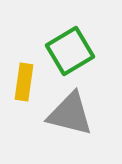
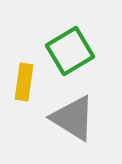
gray triangle: moved 3 px right, 4 px down; rotated 18 degrees clockwise
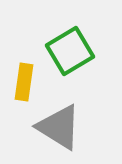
gray triangle: moved 14 px left, 9 px down
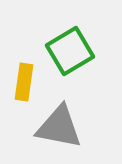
gray triangle: rotated 21 degrees counterclockwise
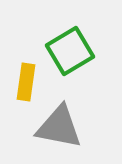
yellow rectangle: moved 2 px right
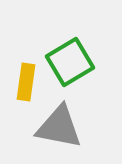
green square: moved 11 px down
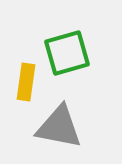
green square: moved 3 px left, 9 px up; rotated 15 degrees clockwise
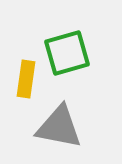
yellow rectangle: moved 3 px up
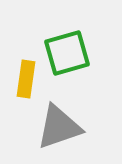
gray triangle: rotated 30 degrees counterclockwise
